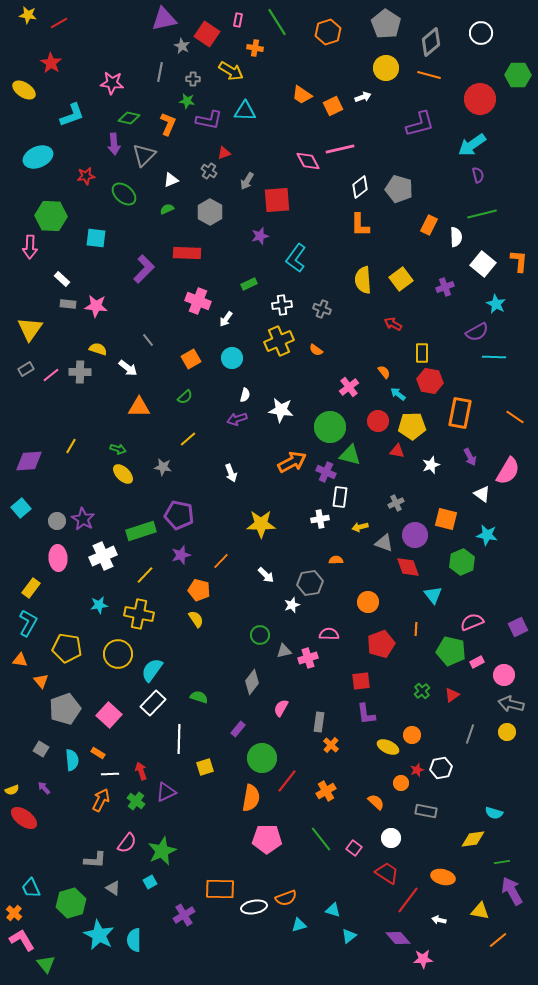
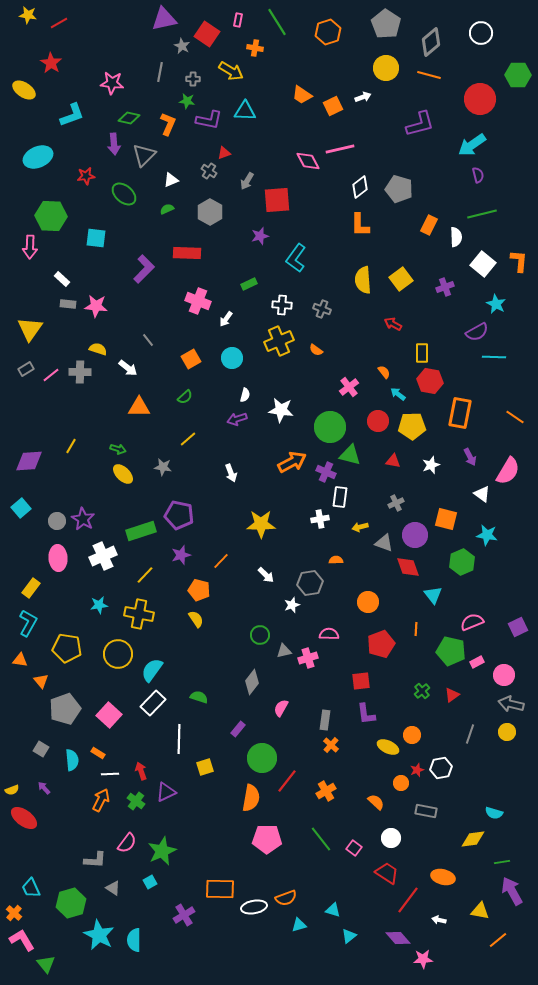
white cross at (282, 305): rotated 12 degrees clockwise
red triangle at (397, 451): moved 4 px left, 10 px down
gray rectangle at (319, 722): moved 6 px right, 2 px up
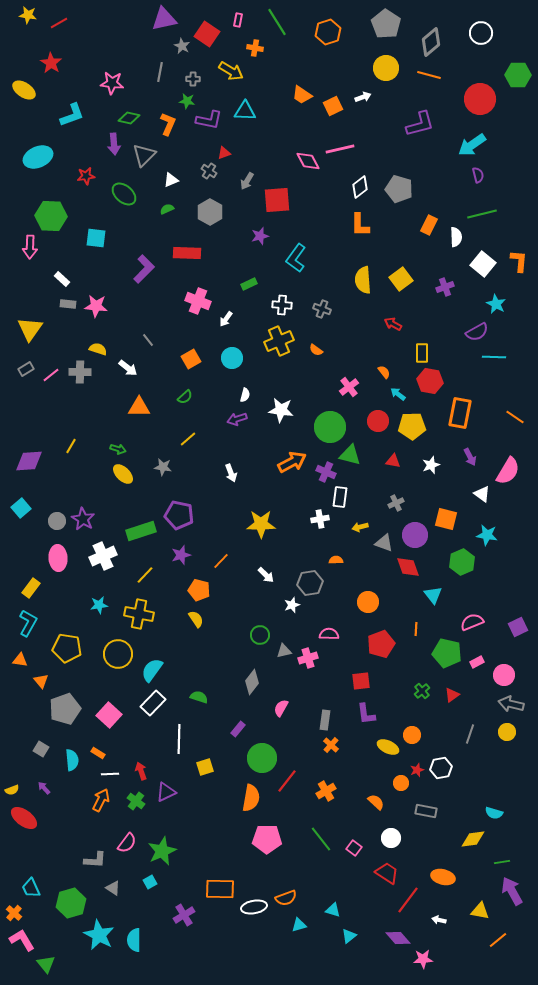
green pentagon at (451, 651): moved 4 px left, 2 px down
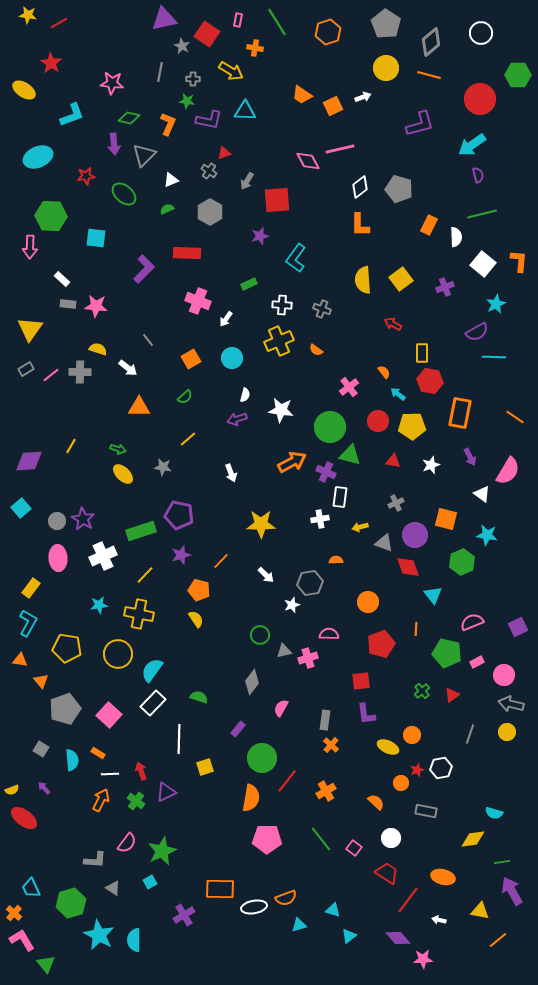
cyan star at (496, 304): rotated 18 degrees clockwise
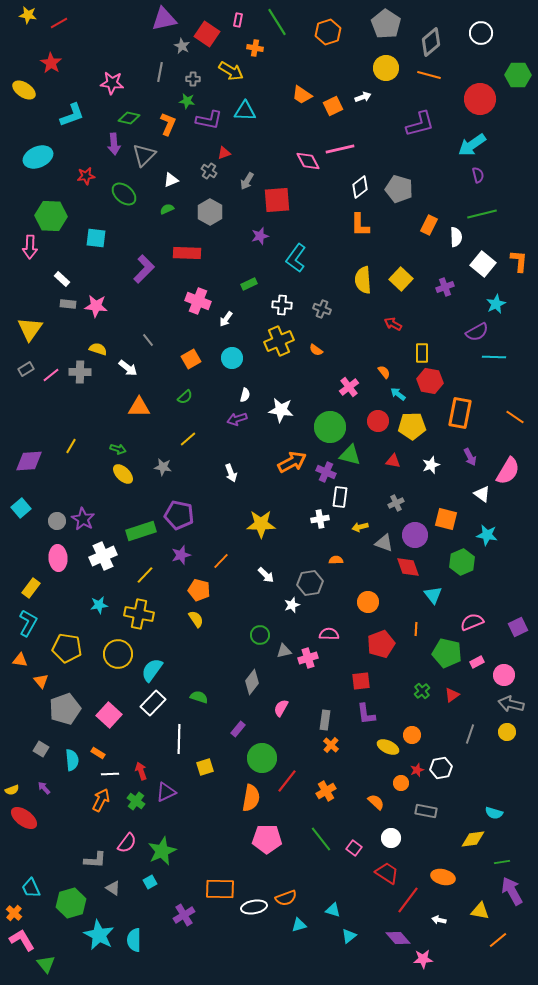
yellow square at (401, 279): rotated 10 degrees counterclockwise
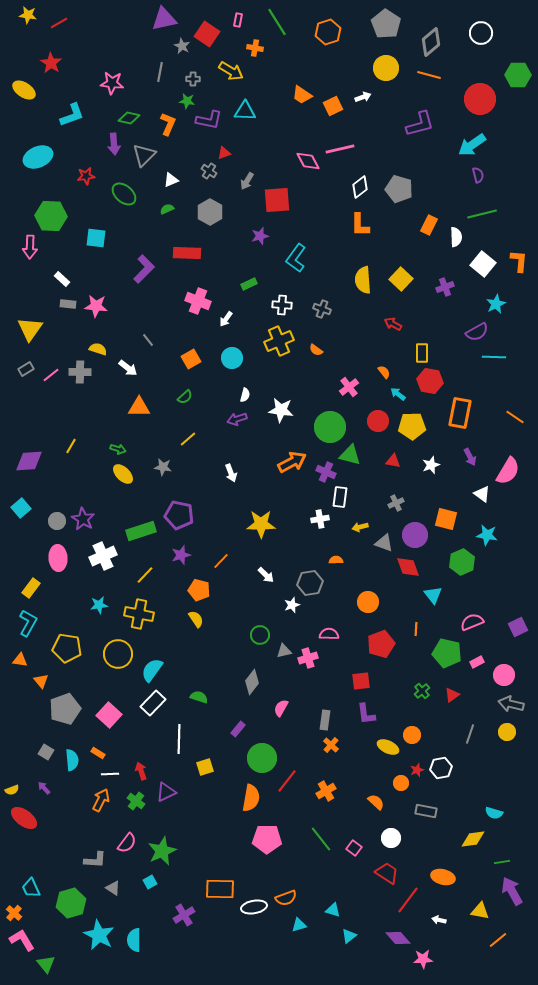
gray square at (41, 749): moved 5 px right, 3 px down
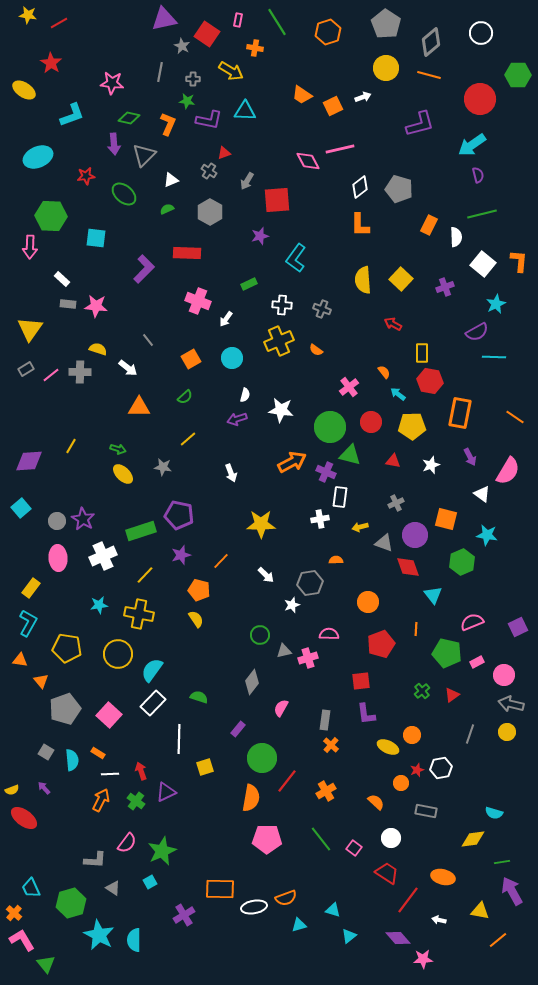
red circle at (378, 421): moved 7 px left, 1 px down
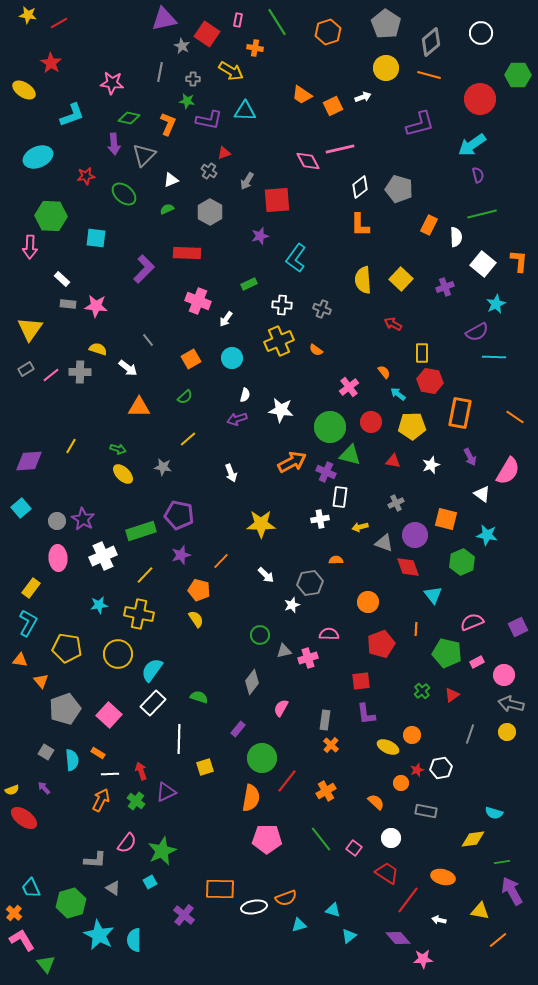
purple cross at (184, 915): rotated 20 degrees counterclockwise
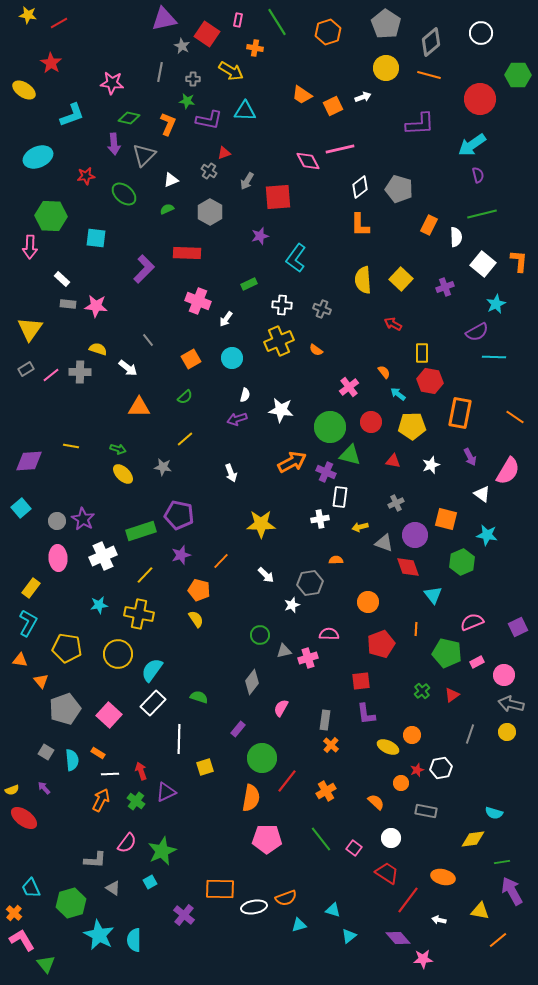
purple L-shape at (420, 124): rotated 12 degrees clockwise
red square at (277, 200): moved 1 px right, 3 px up
yellow line at (188, 439): moved 3 px left
yellow line at (71, 446): rotated 70 degrees clockwise
